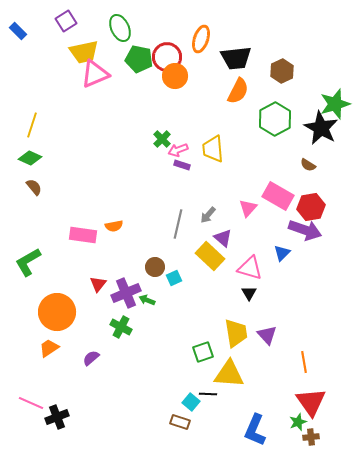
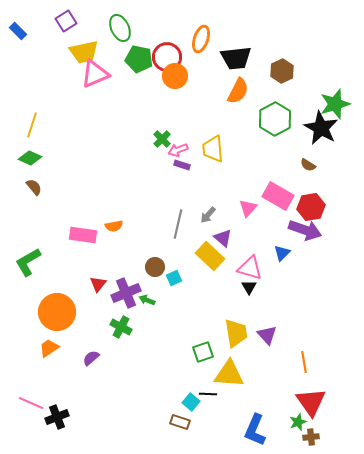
black triangle at (249, 293): moved 6 px up
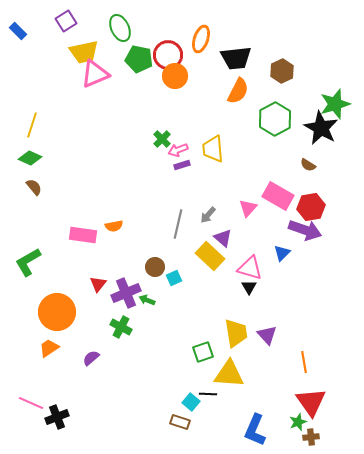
red circle at (167, 57): moved 1 px right, 2 px up
purple rectangle at (182, 165): rotated 35 degrees counterclockwise
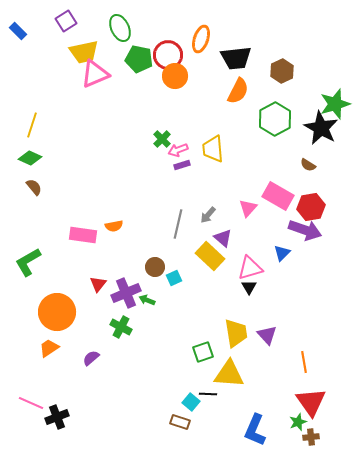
pink triangle at (250, 268): rotated 32 degrees counterclockwise
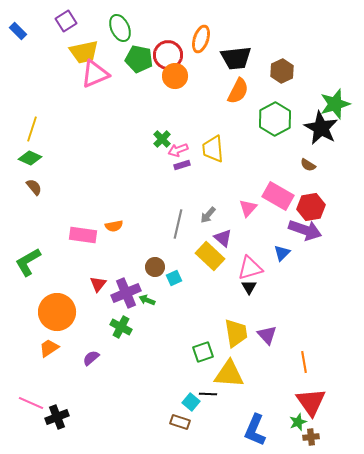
yellow line at (32, 125): moved 4 px down
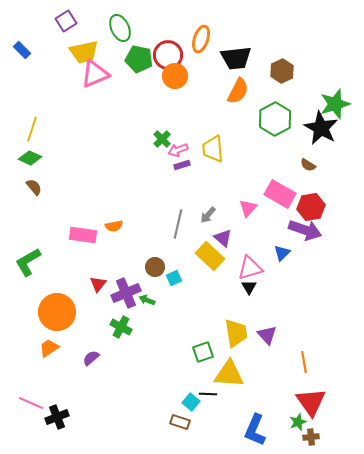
blue rectangle at (18, 31): moved 4 px right, 19 px down
pink rectangle at (278, 196): moved 2 px right, 2 px up
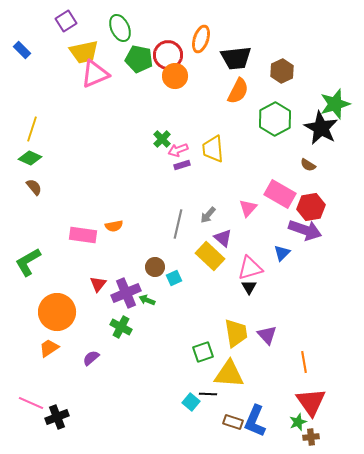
brown rectangle at (180, 422): moved 53 px right
blue L-shape at (255, 430): moved 9 px up
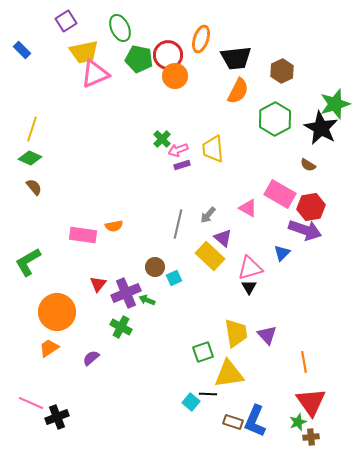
pink triangle at (248, 208): rotated 42 degrees counterclockwise
yellow triangle at (229, 374): rotated 12 degrees counterclockwise
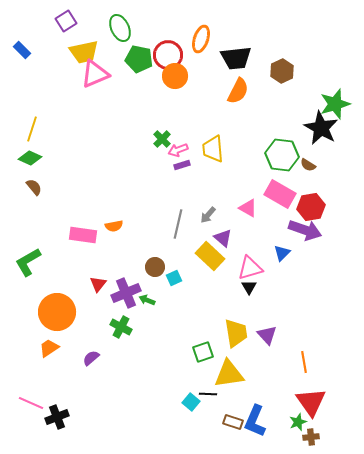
green hexagon at (275, 119): moved 7 px right, 36 px down; rotated 24 degrees counterclockwise
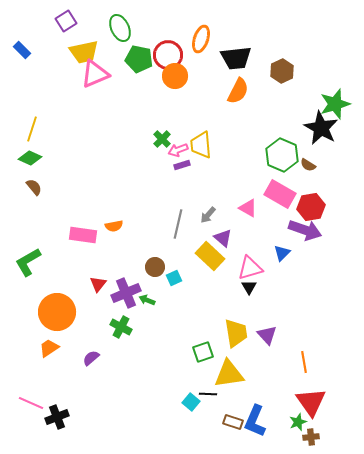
yellow trapezoid at (213, 149): moved 12 px left, 4 px up
green hexagon at (282, 155): rotated 16 degrees clockwise
